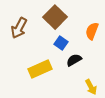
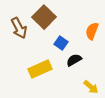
brown square: moved 11 px left
brown arrow: rotated 55 degrees counterclockwise
yellow arrow: rotated 21 degrees counterclockwise
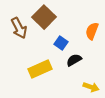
yellow arrow: rotated 21 degrees counterclockwise
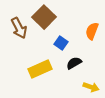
black semicircle: moved 3 px down
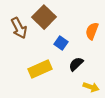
black semicircle: moved 2 px right, 1 px down; rotated 14 degrees counterclockwise
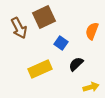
brown square: rotated 20 degrees clockwise
yellow arrow: rotated 35 degrees counterclockwise
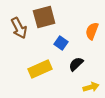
brown square: rotated 10 degrees clockwise
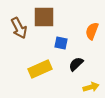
brown square: rotated 15 degrees clockwise
blue square: rotated 24 degrees counterclockwise
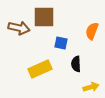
brown arrow: rotated 50 degrees counterclockwise
black semicircle: rotated 49 degrees counterclockwise
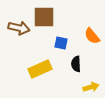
orange semicircle: moved 5 px down; rotated 60 degrees counterclockwise
